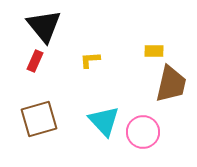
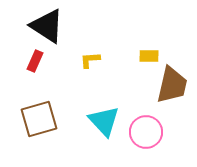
black triangle: moved 3 px right; rotated 18 degrees counterclockwise
yellow rectangle: moved 5 px left, 5 px down
brown trapezoid: moved 1 px right, 1 px down
pink circle: moved 3 px right
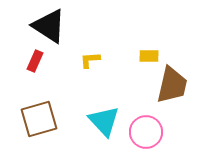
black triangle: moved 2 px right
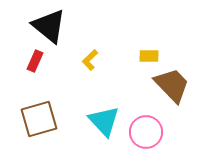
black triangle: rotated 6 degrees clockwise
yellow L-shape: rotated 40 degrees counterclockwise
brown trapezoid: rotated 57 degrees counterclockwise
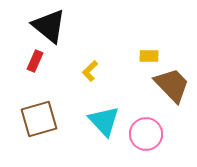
yellow L-shape: moved 11 px down
pink circle: moved 2 px down
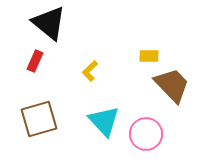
black triangle: moved 3 px up
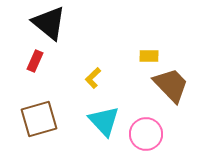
yellow L-shape: moved 3 px right, 7 px down
brown trapezoid: moved 1 px left
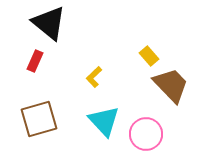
yellow rectangle: rotated 48 degrees clockwise
yellow L-shape: moved 1 px right, 1 px up
